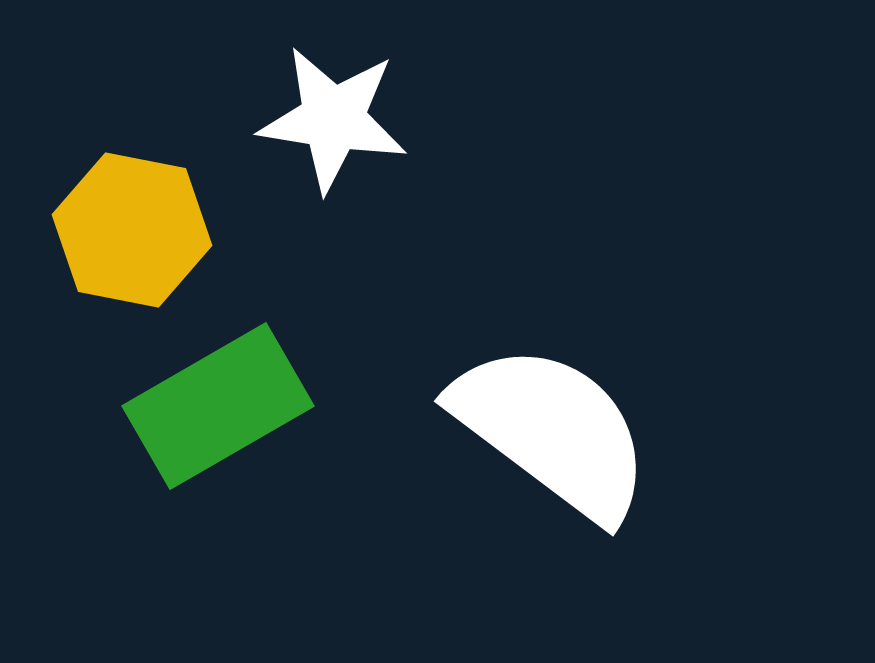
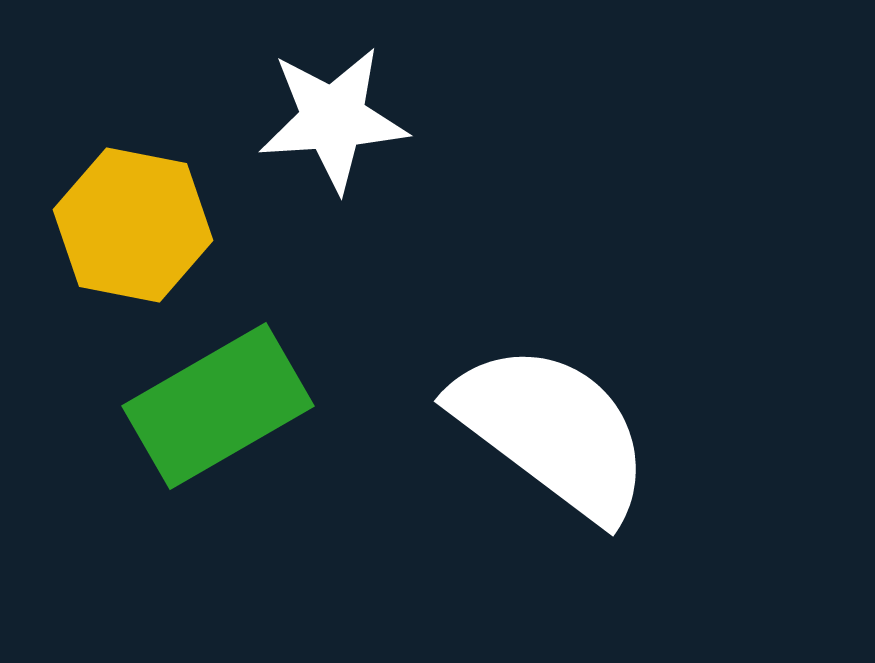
white star: rotated 13 degrees counterclockwise
yellow hexagon: moved 1 px right, 5 px up
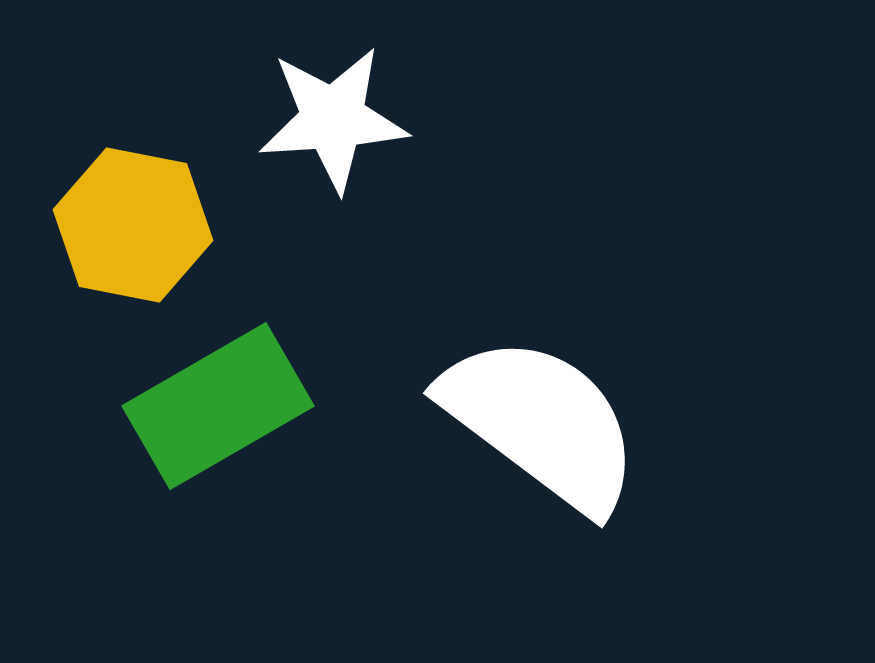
white semicircle: moved 11 px left, 8 px up
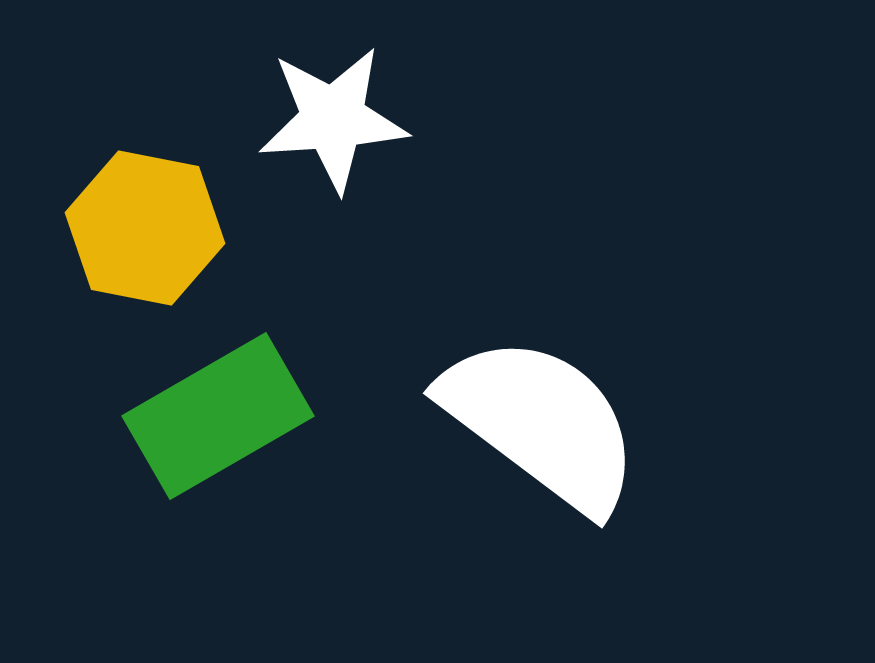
yellow hexagon: moved 12 px right, 3 px down
green rectangle: moved 10 px down
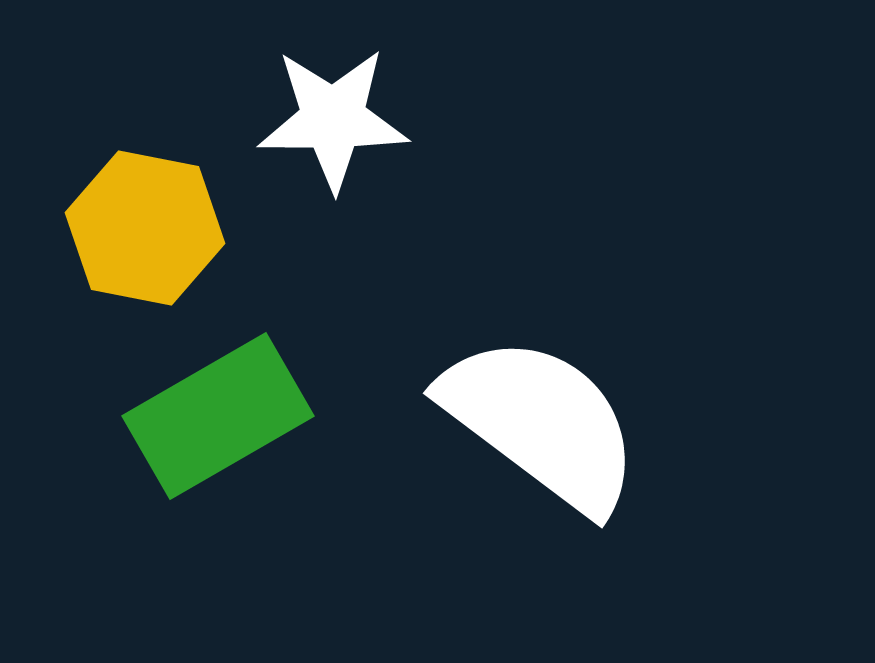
white star: rotated 4 degrees clockwise
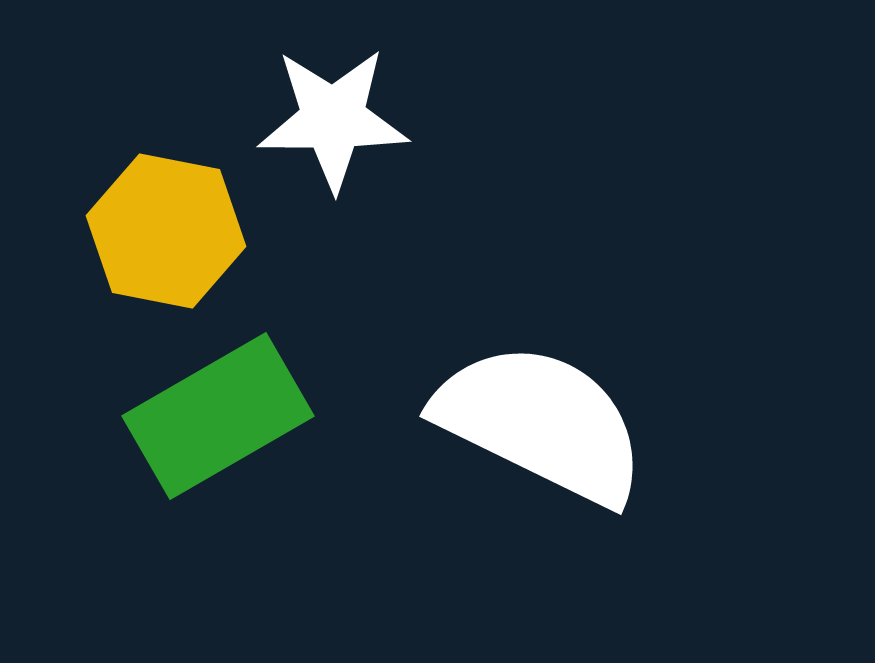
yellow hexagon: moved 21 px right, 3 px down
white semicircle: rotated 11 degrees counterclockwise
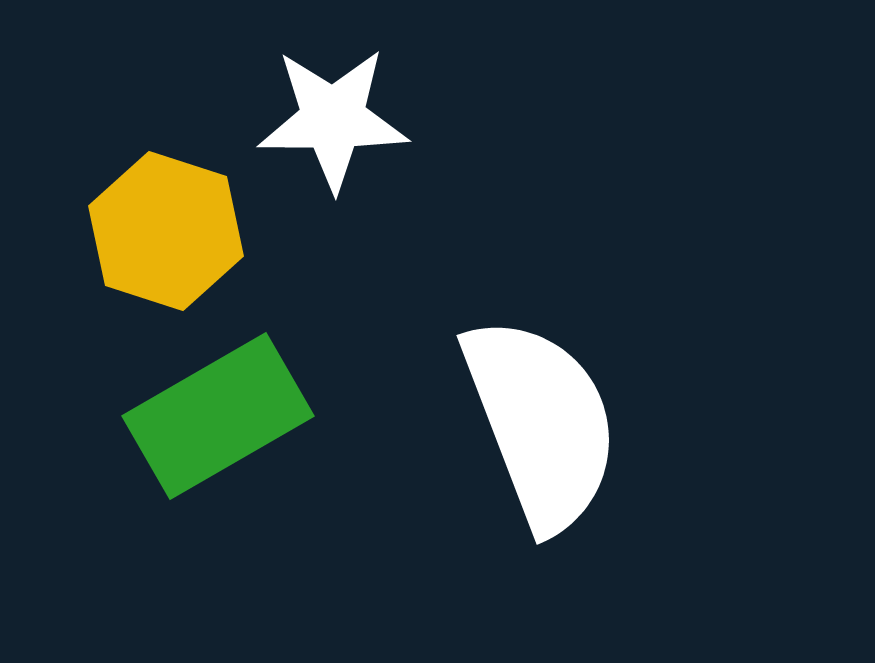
yellow hexagon: rotated 7 degrees clockwise
white semicircle: rotated 43 degrees clockwise
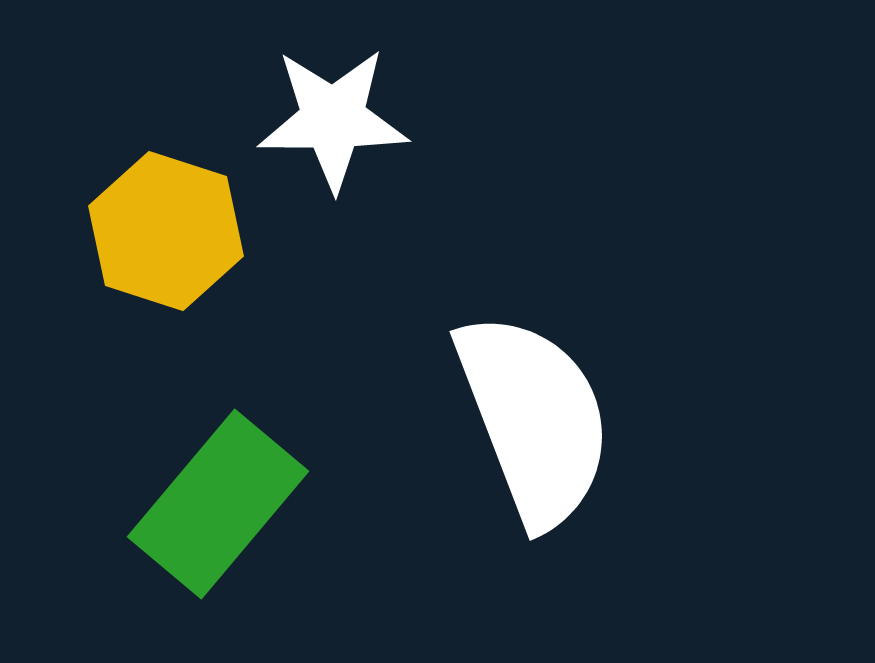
green rectangle: moved 88 px down; rotated 20 degrees counterclockwise
white semicircle: moved 7 px left, 4 px up
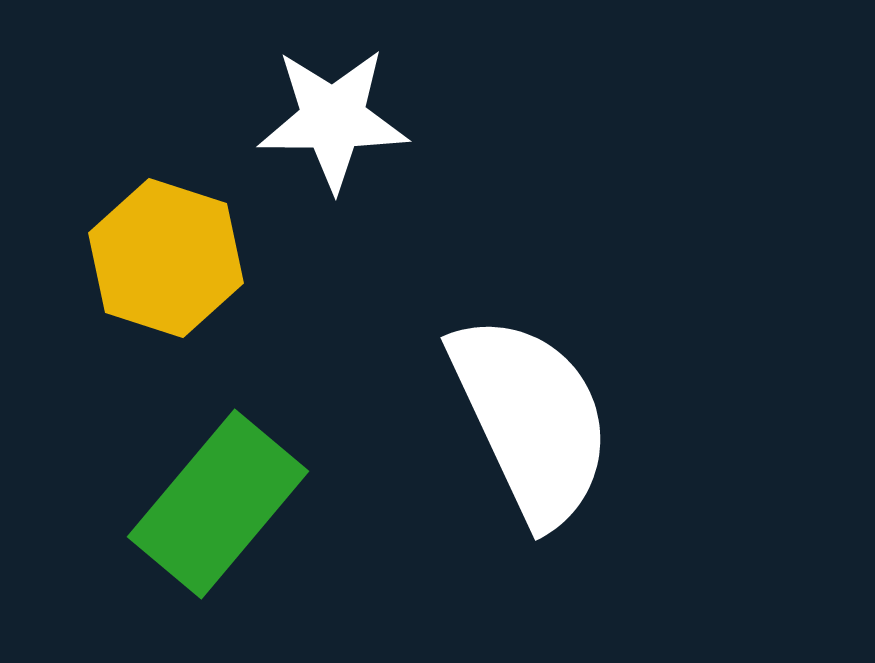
yellow hexagon: moved 27 px down
white semicircle: moved 3 px left; rotated 4 degrees counterclockwise
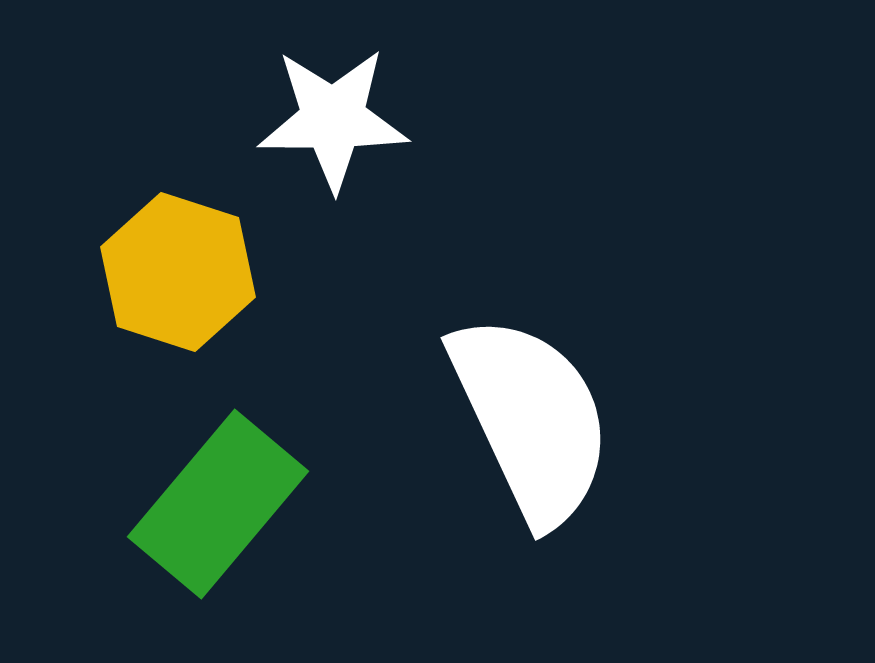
yellow hexagon: moved 12 px right, 14 px down
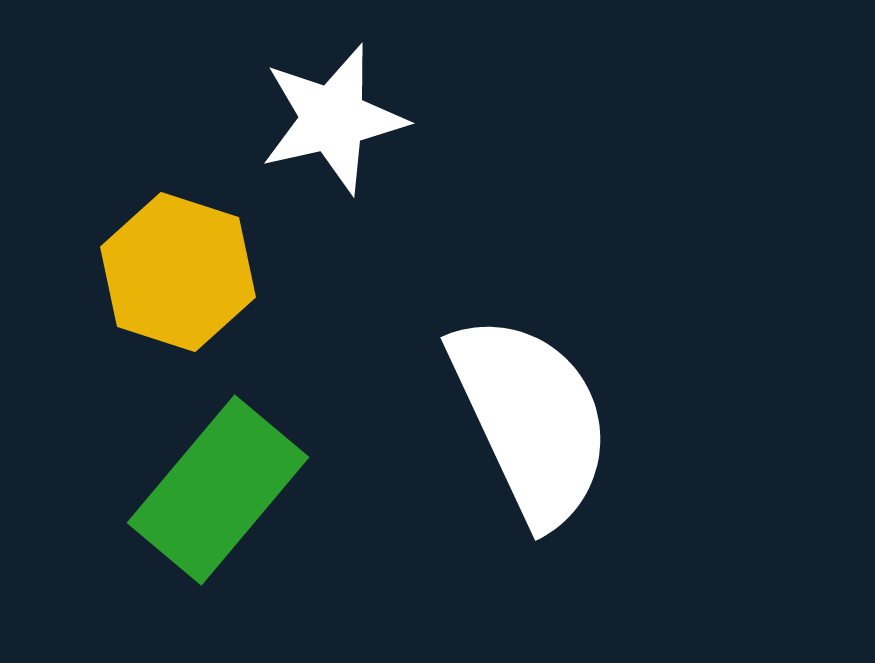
white star: rotated 13 degrees counterclockwise
green rectangle: moved 14 px up
